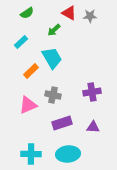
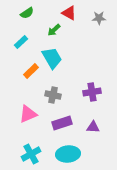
gray star: moved 9 px right, 2 px down
pink triangle: moved 9 px down
cyan cross: rotated 30 degrees counterclockwise
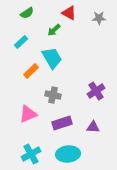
purple cross: moved 4 px right, 1 px up; rotated 24 degrees counterclockwise
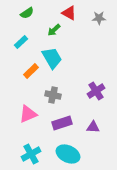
cyan ellipse: rotated 30 degrees clockwise
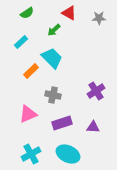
cyan trapezoid: rotated 15 degrees counterclockwise
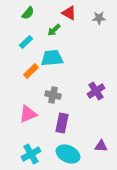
green semicircle: moved 1 px right; rotated 16 degrees counterclockwise
cyan rectangle: moved 5 px right
cyan trapezoid: rotated 50 degrees counterclockwise
purple rectangle: rotated 60 degrees counterclockwise
purple triangle: moved 8 px right, 19 px down
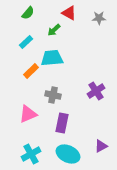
purple triangle: rotated 32 degrees counterclockwise
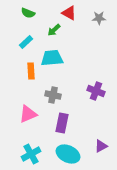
green semicircle: rotated 72 degrees clockwise
orange rectangle: rotated 49 degrees counterclockwise
purple cross: rotated 36 degrees counterclockwise
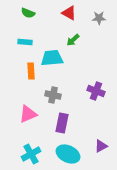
green arrow: moved 19 px right, 10 px down
cyan rectangle: moved 1 px left; rotated 48 degrees clockwise
